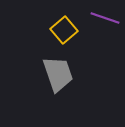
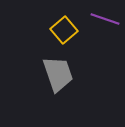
purple line: moved 1 px down
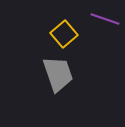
yellow square: moved 4 px down
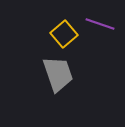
purple line: moved 5 px left, 5 px down
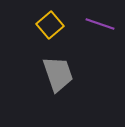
yellow square: moved 14 px left, 9 px up
